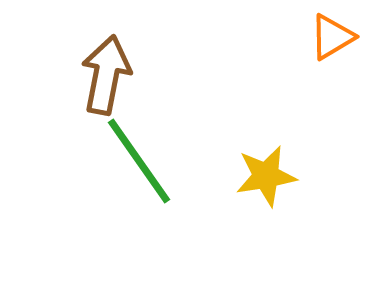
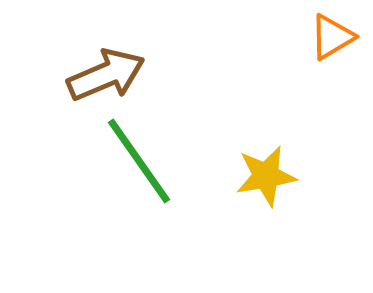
brown arrow: rotated 56 degrees clockwise
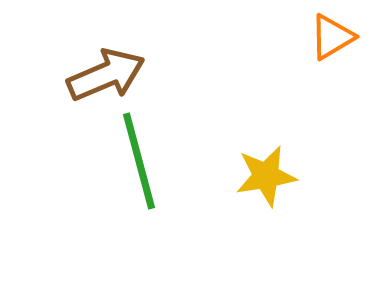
green line: rotated 20 degrees clockwise
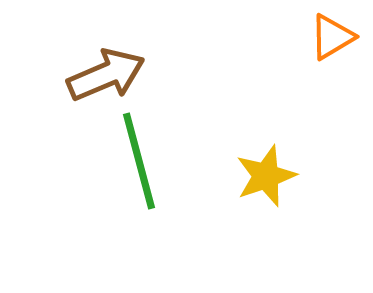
yellow star: rotated 10 degrees counterclockwise
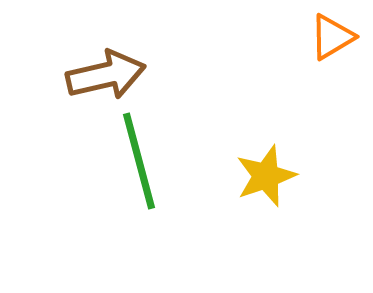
brown arrow: rotated 10 degrees clockwise
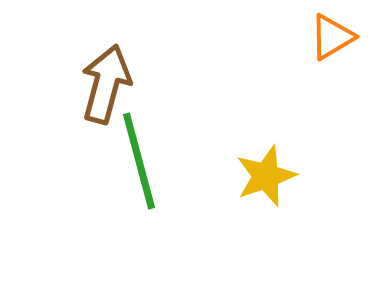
brown arrow: moved 9 px down; rotated 62 degrees counterclockwise
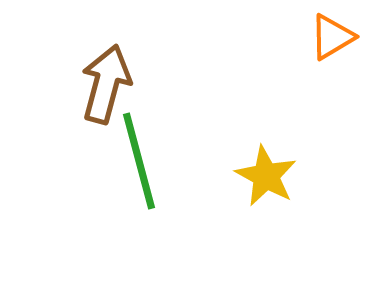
yellow star: rotated 24 degrees counterclockwise
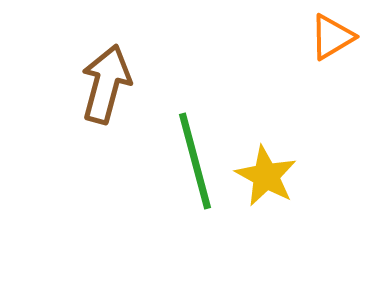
green line: moved 56 px right
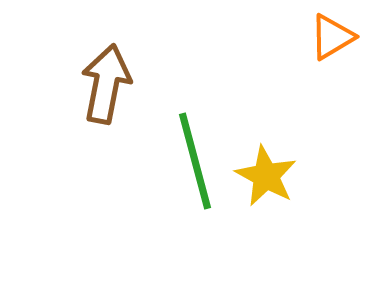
brown arrow: rotated 4 degrees counterclockwise
